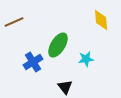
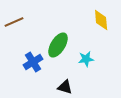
black triangle: rotated 35 degrees counterclockwise
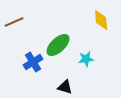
green ellipse: rotated 15 degrees clockwise
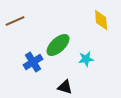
brown line: moved 1 px right, 1 px up
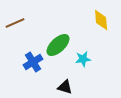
brown line: moved 2 px down
cyan star: moved 3 px left
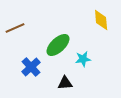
brown line: moved 5 px down
blue cross: moved 2 px left, 5 px down; rotated 12 degrees counterclockwise
black triangle: moved 4 px up; rotated 21 degrees counterclockwise
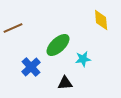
brown line: moved 2 px left
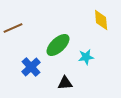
cyan star: moved 3 px right, 2 px up
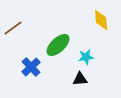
brown line: rotated 12 degrees counterclockwise
black triangle: moved 15 px right, 4 px up
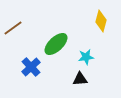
yellow diamond: moved 1 px down; rotated 20 degrees clockwise
green ellipse: moved 2 px left, 1 px up
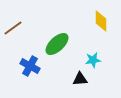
yellow diamond: rotated 15 degrees counterclockwise
green ellipse: moved 1 px right
cyan star: moved 7 px right, 3 px down
blue cross: moved 1 px left, 1 px up; rotated 18 degrees counterclockwise
